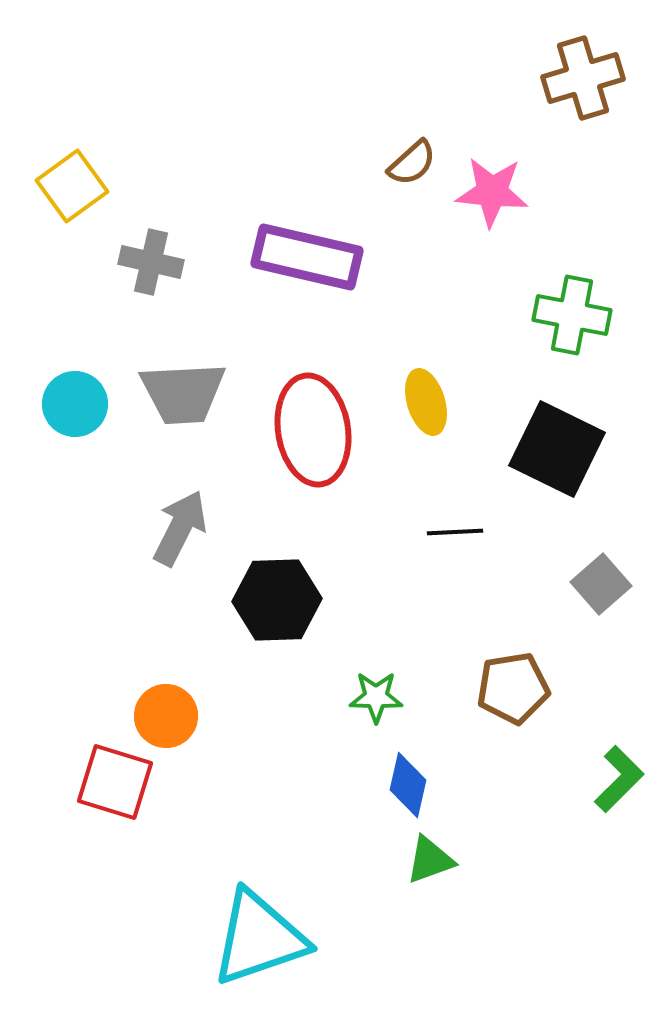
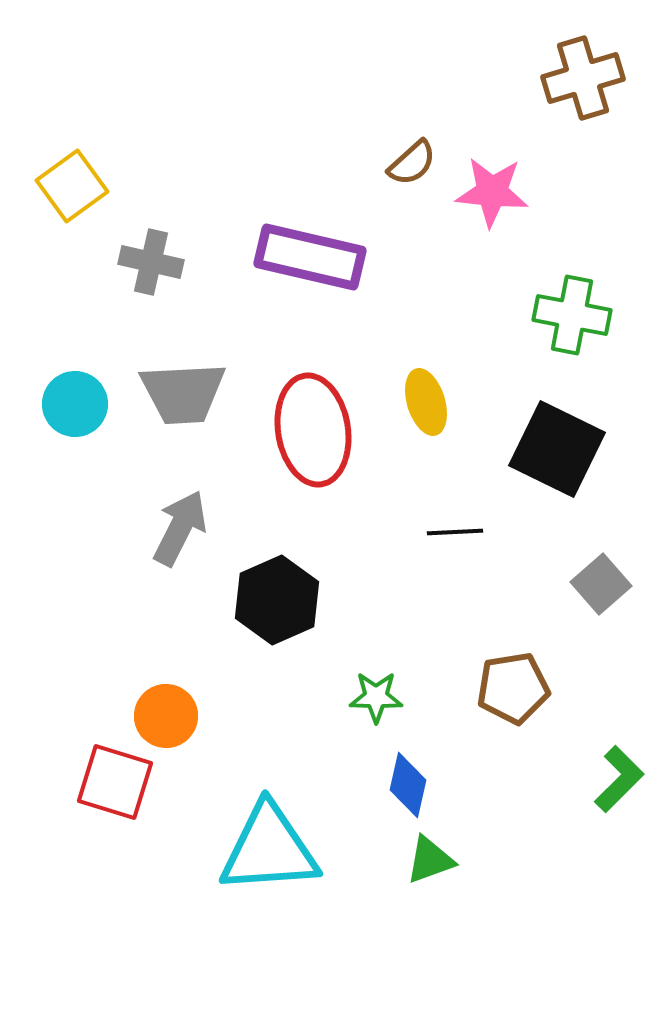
purple rectangle: moved 3 px right
black hexagon: rotated 22 degrees counterclockwise
cyan triangle: moved 10 px right, 89 px up; rotated 15 degrees clockwise
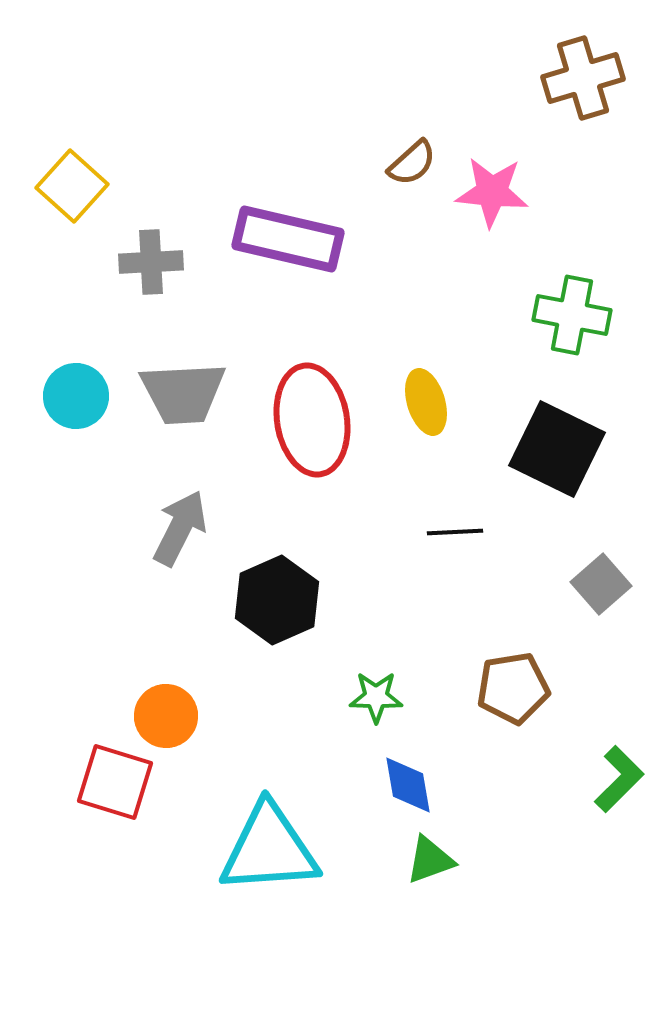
yellow square: rotated 12 degrees counterclockwise
purple rectangle: moved 22 px left, 18 px up
gray cross: rotated 16 degrees counterclockwise
cyan circle: moved 1 px right, 8 px up
red ellipse: moved 1 px left, 10 px up
blue diamond: rotated 22 degrees counterclockwise
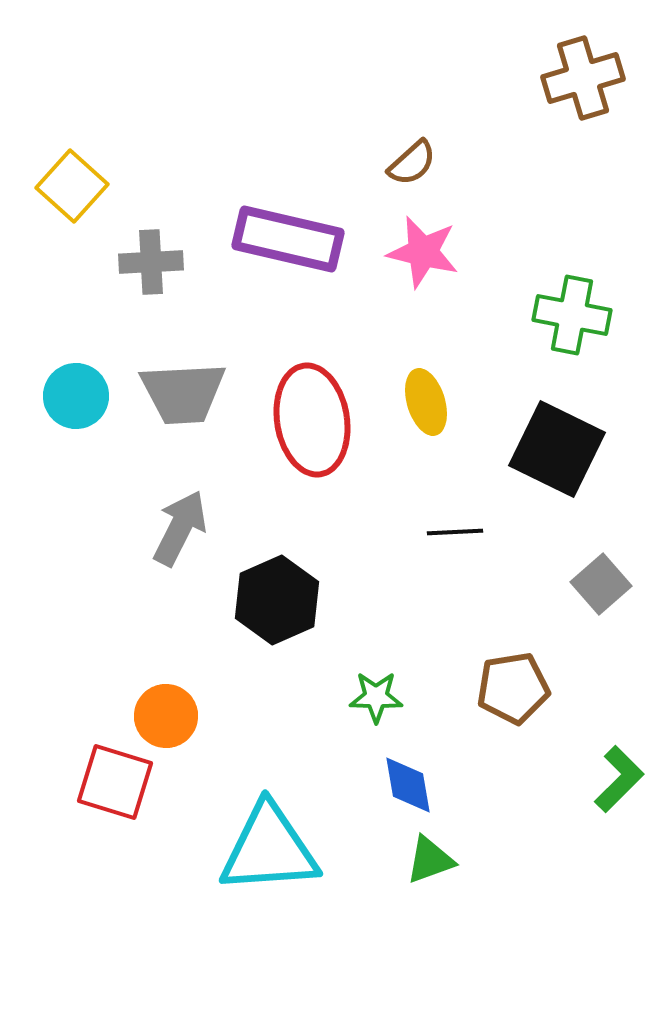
pink star: moved 69 px left, 60 px down; rotated 8 degrees clockwise
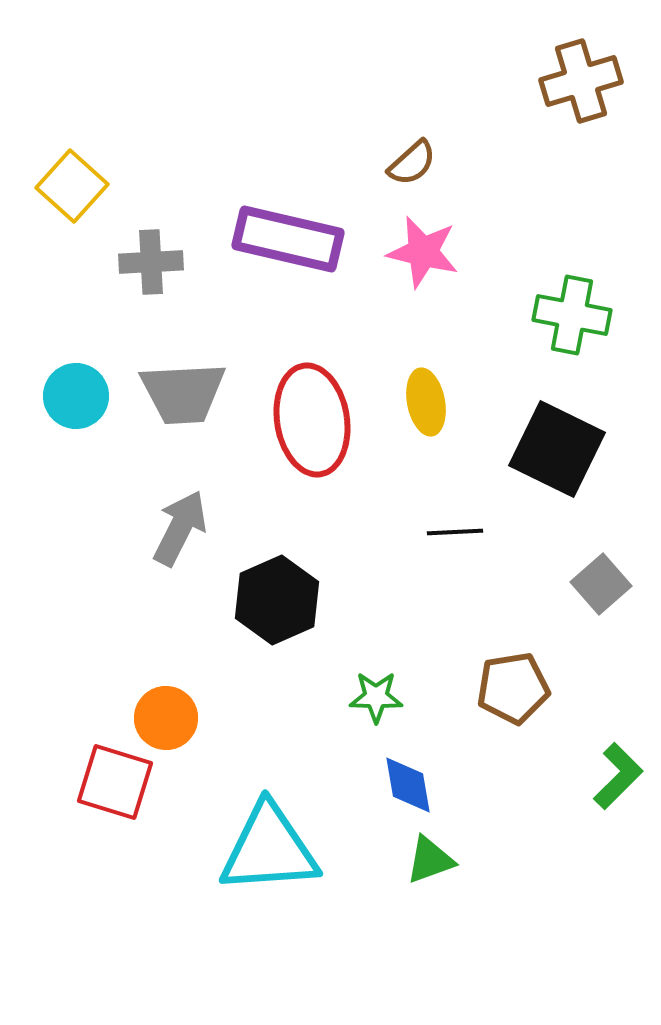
brown cross: moved 2 px left, 3 px down
yellow ellipse: rotated 6 degrees clockwise
orange circle: moved 2 px down
green L-shape: moved 1 px left, 3 px up
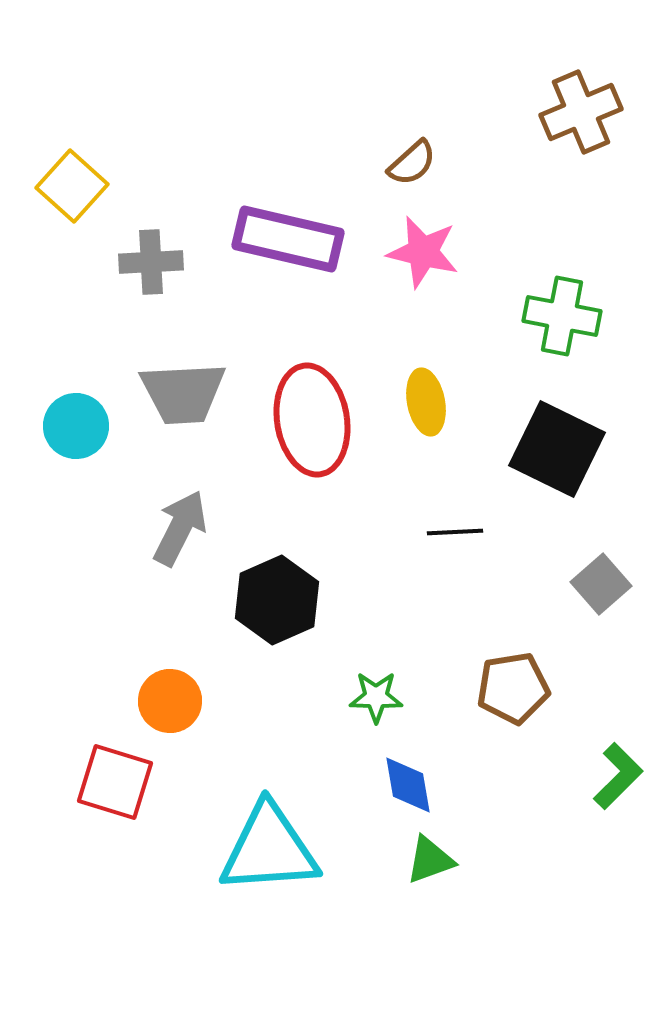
brown cross: moved 31 px down; rotated 6 degrees counterclockwise
green cross: moved 10 px left, 1 px down
cyan circle: moved 30 px down
orange circle: moved 4 px right, 17 px up
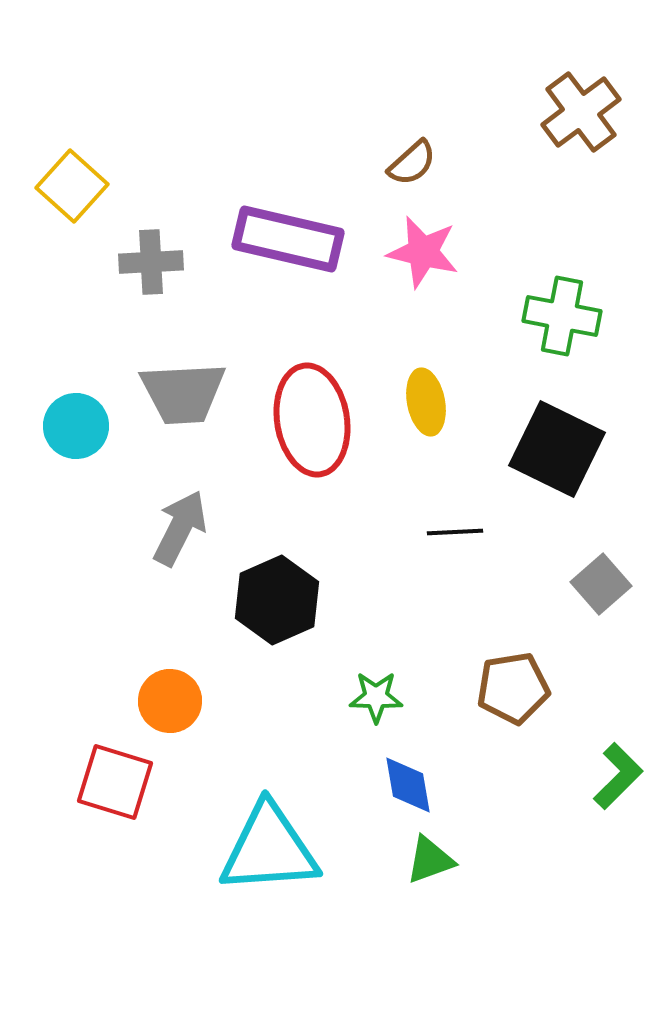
brown cross: rotated 14 degrees counterclockwise
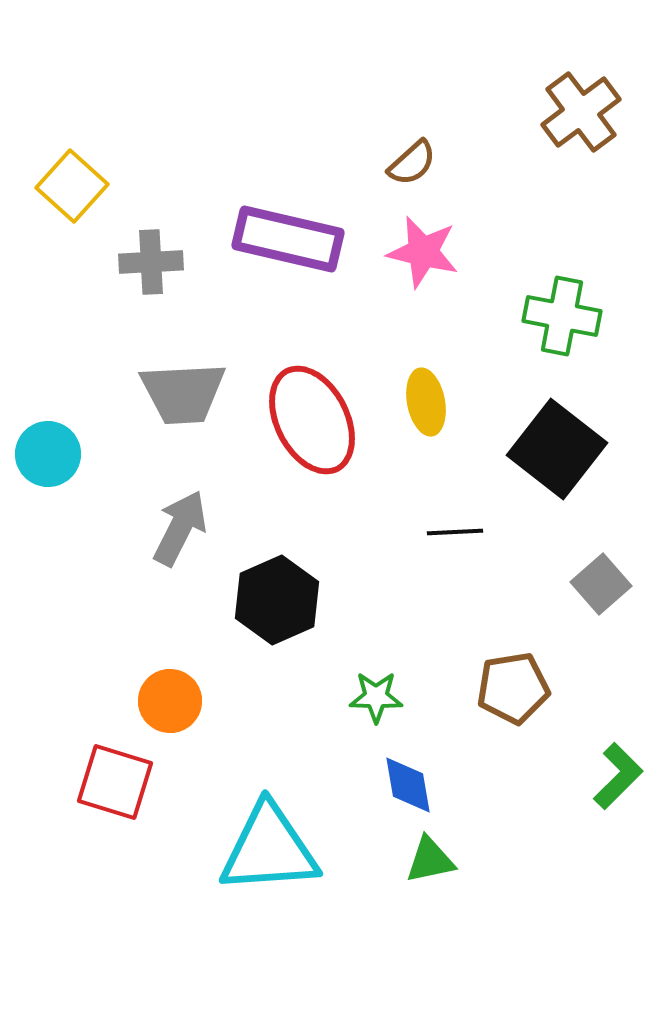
red ellipse: rotated 18 degrees counterclockwise
cyan circle: moved 28 px left, 28 px down
black square: rotated 12 degrees clockwise
green triangle: rotated 8 degrees clockwise
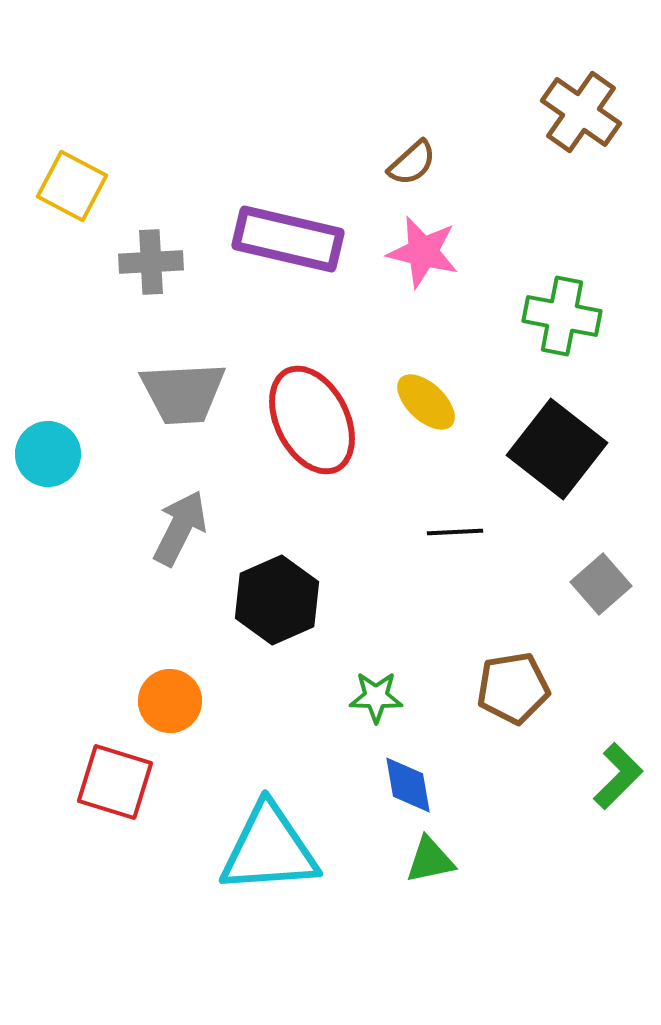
brown cross: rotated 18 degrees counterclockwise
yellow square: rotated 14 degrees counterclockwise
yellow ellipse: rotated 36 degrees counterclockwise
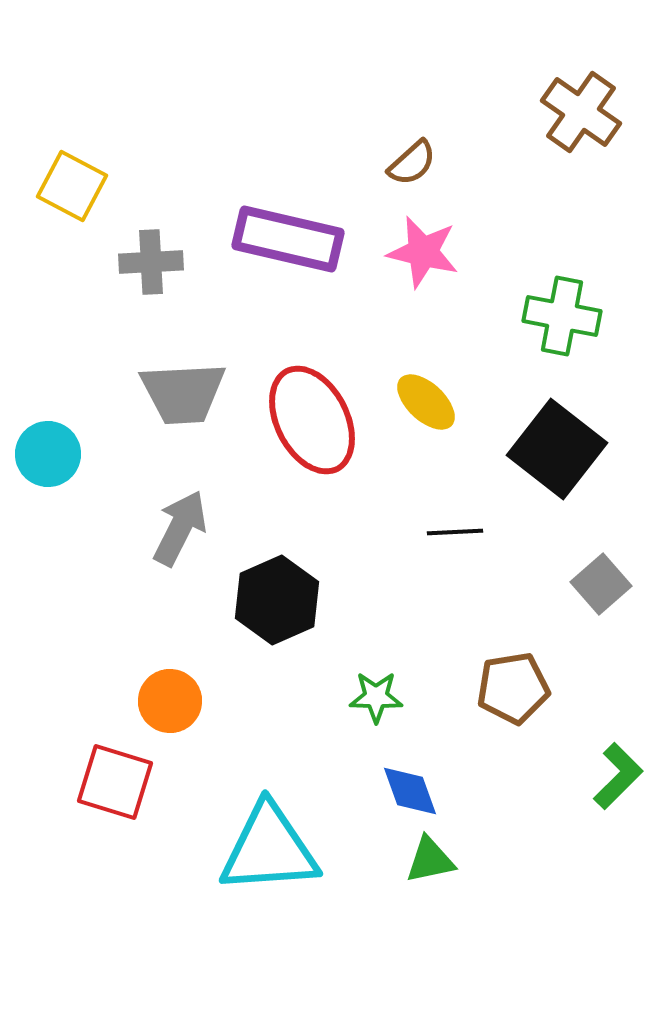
blue diamond: moved 2 px right, 6 px down; rotated 10 degrees counterclockwise
